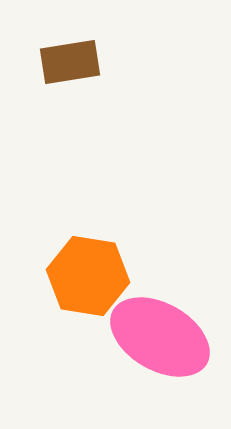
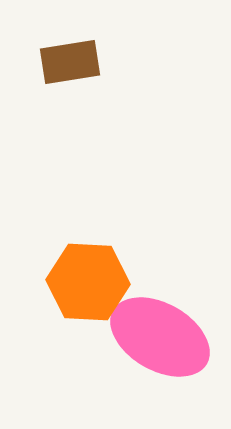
orange hexagon: moved 6 px down; rotated 6 degrees counterclockwise
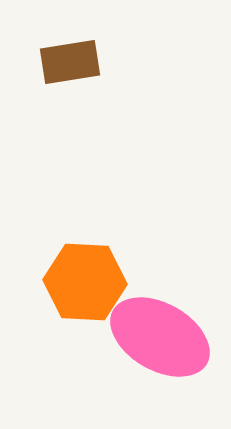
orange hexagon: moved 3 px left
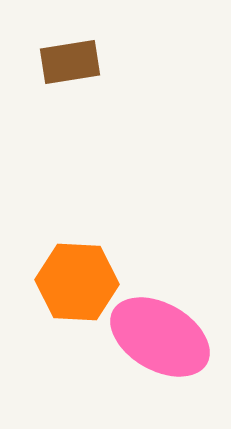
orange hexagon: moved 8 px left
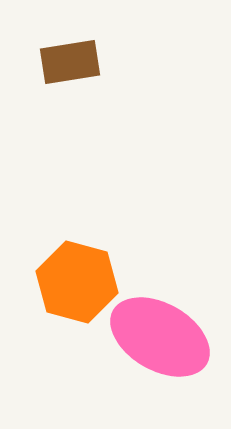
orange hexagon: rotated 12 degrees clockwise
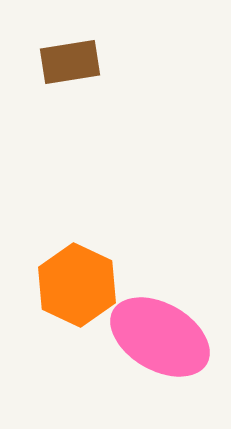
orange hexagon: moved 3 px down; rotated 10 degrees clockwise
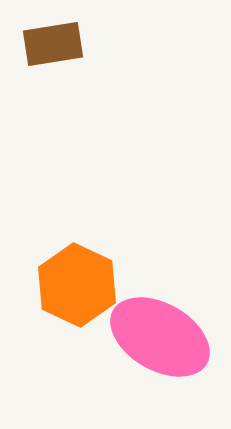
brown rectangle: moved 17 px left, 18 px up
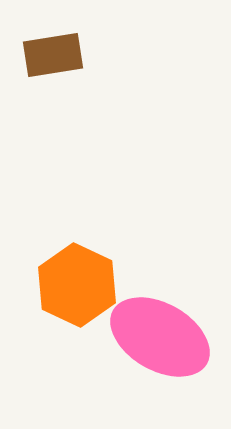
brown rectangle: moved 11 px down
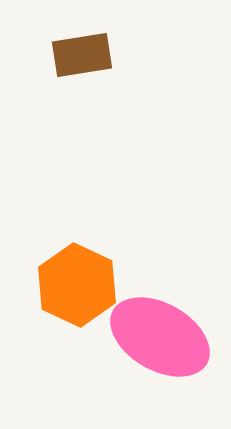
brown rectangle: moved 29 px right
